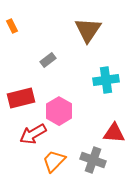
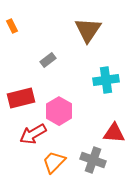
orange trapezoid: moved 1 px down
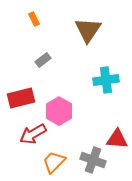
orange rectangle: moved 22 px right, 7 px up
gray rectangle: moved 5 px left
red triangle: moved 3 px right, 6 px down
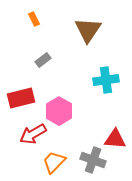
red triangle: moved 2 px left
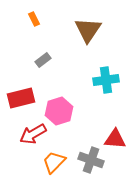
pink hexagon: rotated 12 degrees clockwise
gray cross: moved 2 px left
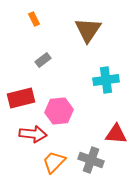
pink hexagon: rotated 12 degrees clockwise
red arrow: rotated 144 degrees counterclockwise
red triangle: moved 1 px right, 5 px up
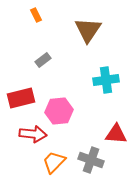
orange rectangle: moved 2 px right, 4 px up
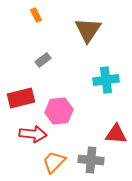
gray cross: rotated 15 degrees counterclockwise
